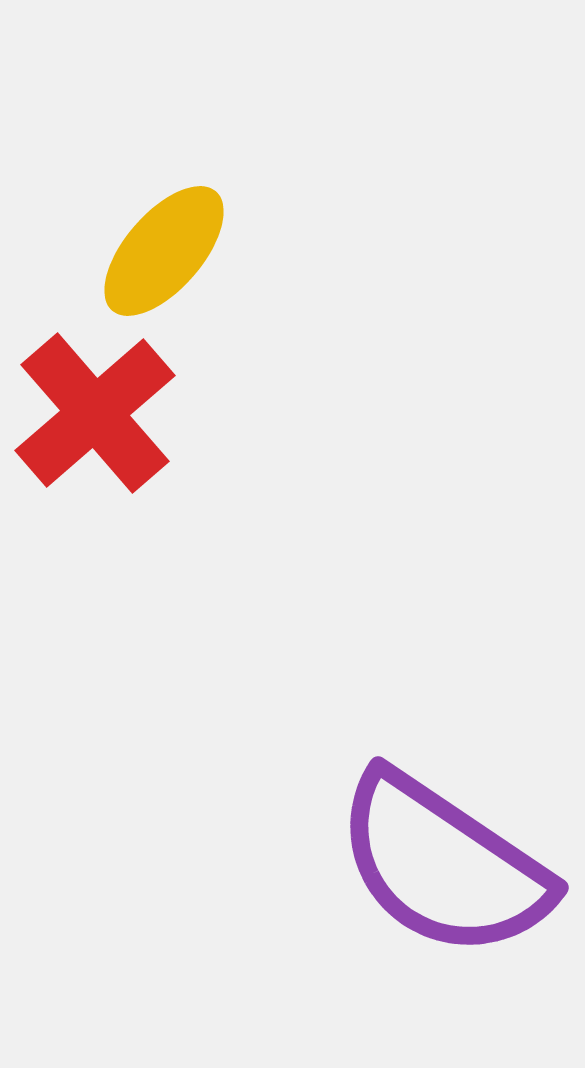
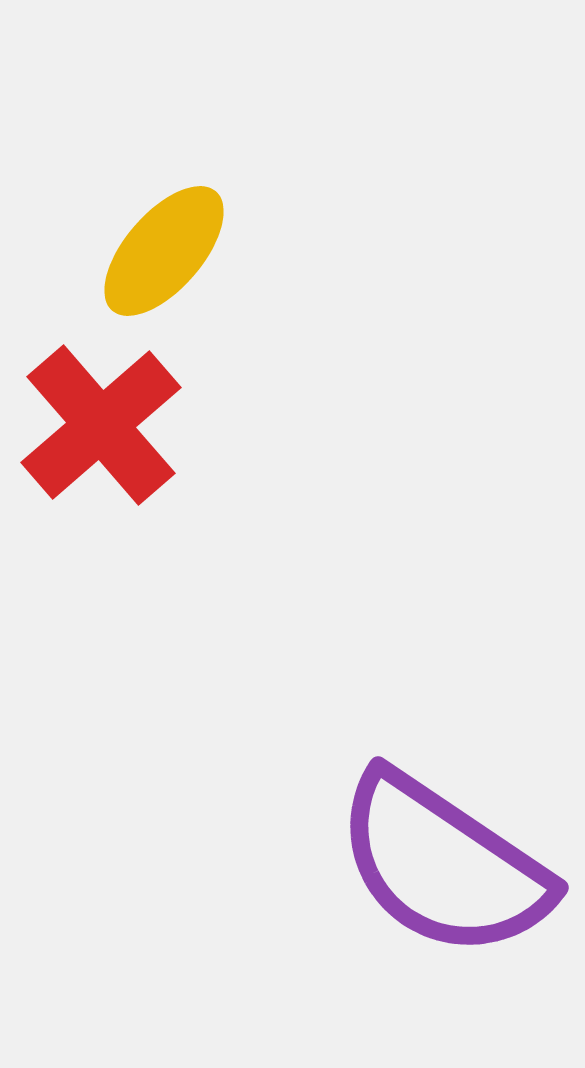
red cross: moved 6 px right, 12 px down
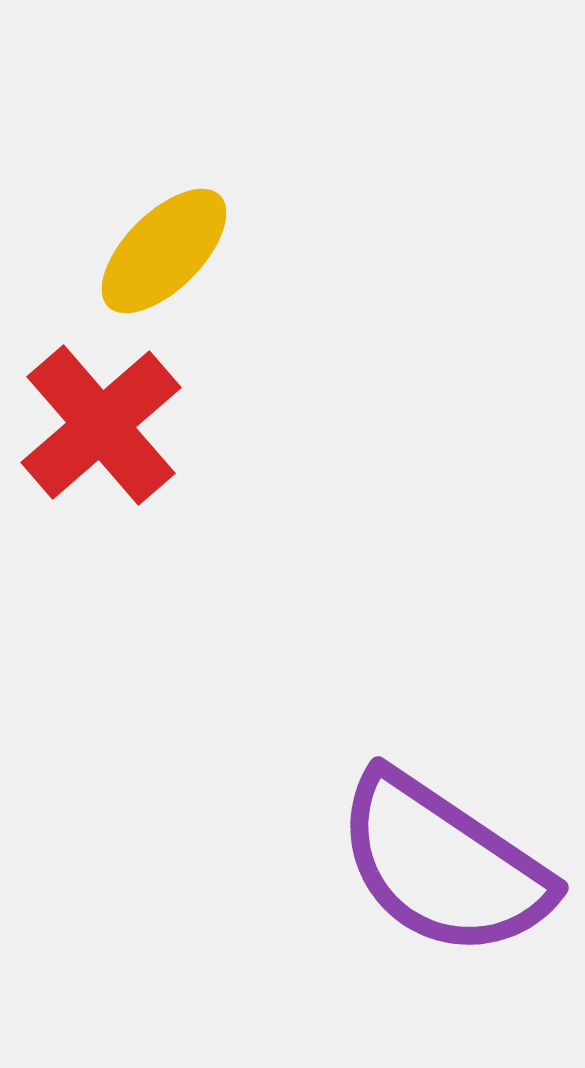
yellow ellipse: rotated 4 degrees clockwise
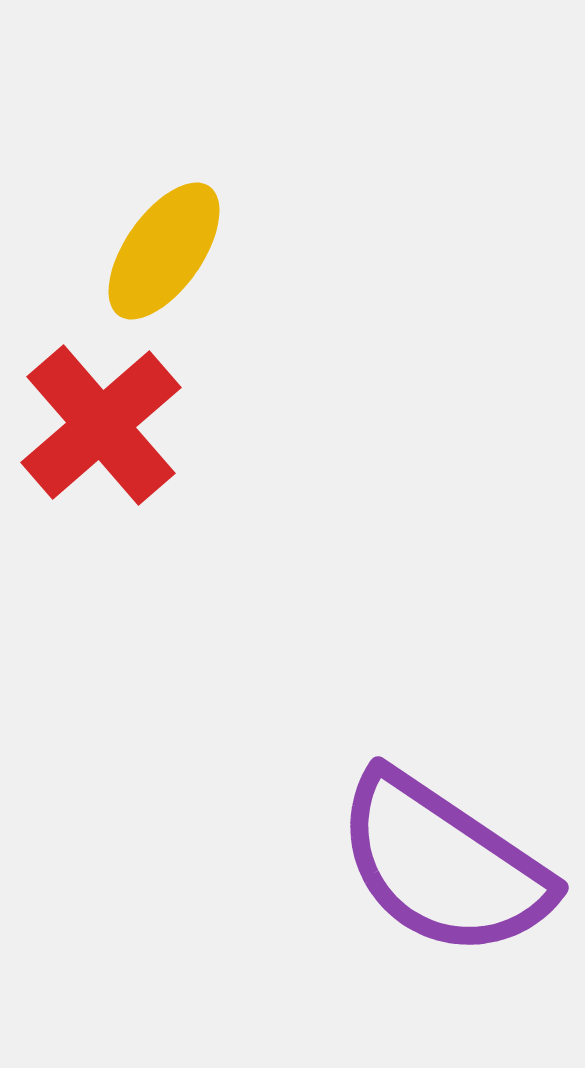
yellow ellipse: rotated 10 degrees counterclockwise
